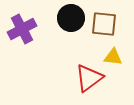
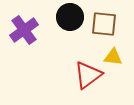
black circle: moved 1 px left, 1 px up
purple cross: moved 2 px right, 1 px down; rotated 8 degrees counterclockwise
red triangle: moved 1 px left, 3 px up
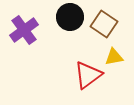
brown square: rotated 28 degrees clockwise
yellow triangle: moved 1 px right; rotated 18 degrees counterclockwise
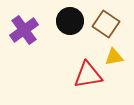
black circle: moved 4 px down
brown square: moved 2 px right
red triangle: rotated 28 degrees clockwise
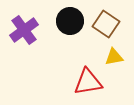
red triangle: moved 7 px down
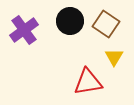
yellow triangle: rotated 48 degrees counterclockwise
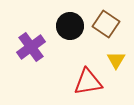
black circle: moved 5 px down
purple cross: moved 7 px right, 17 px down
yellow triangle: moved 2 px right, 3 px down
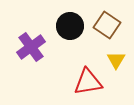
brown square: moved 1 px right, 1 px down
